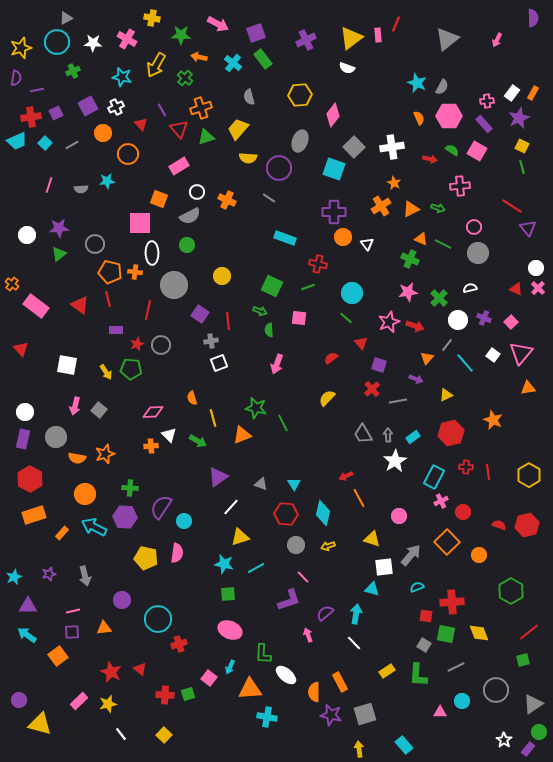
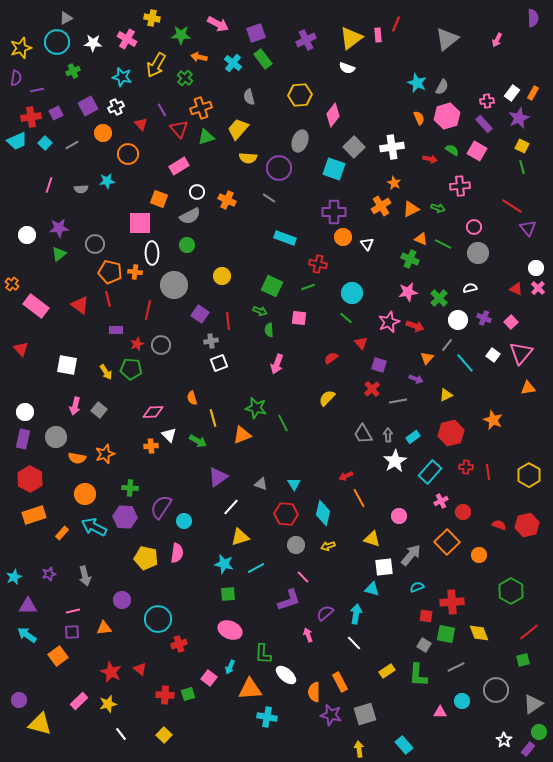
pink hexagon at (449, 116): moved 2 px left; rotated 15 degrees counterclockwise
cyan rectangle at (434, 477): moved 4 px left, 5 px up; rotated 15 degrees clockwise
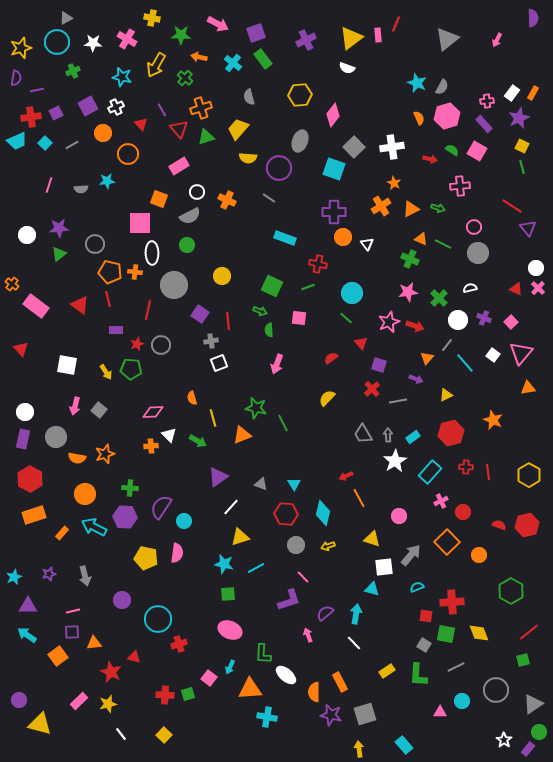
orange triangle at (104, 628): moved 10 px left, 15 px down
red triangle at (140, 669): moved 6 px left, 12 px up; rotated 24 degrees counterclockwise
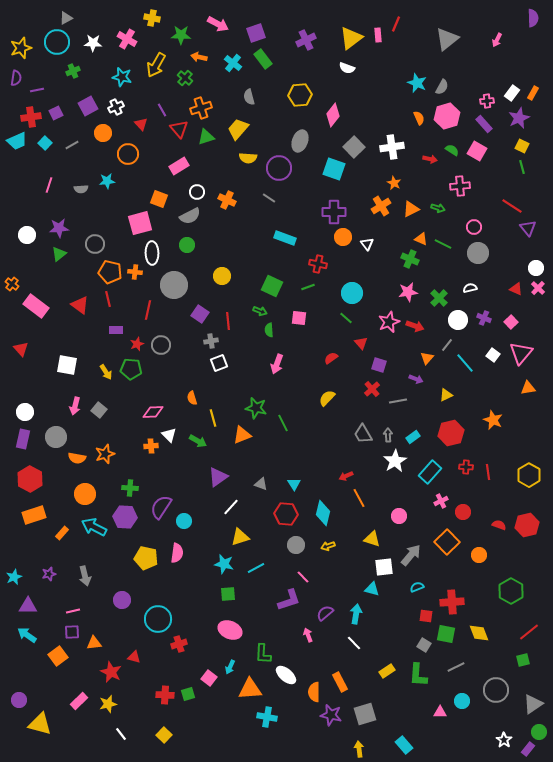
pink square at (140, 223): rotated 15 degrees counterclockwise
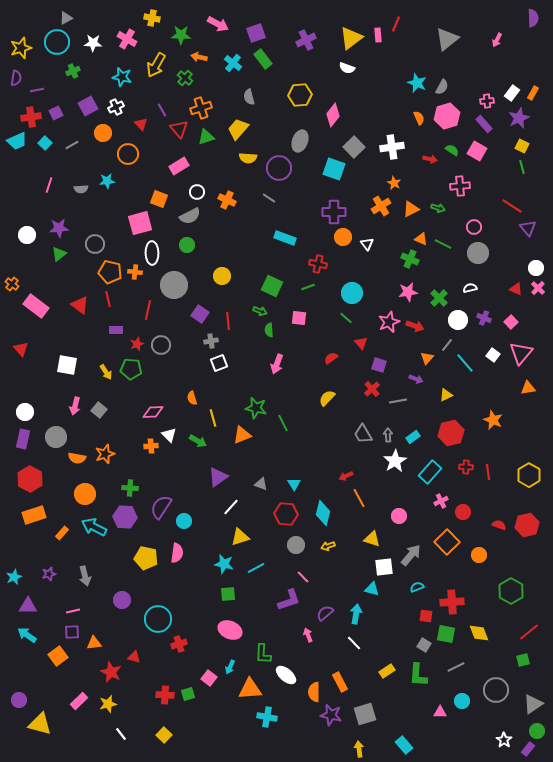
green circle at (539, 732): moved 2 px left, 1 px up
